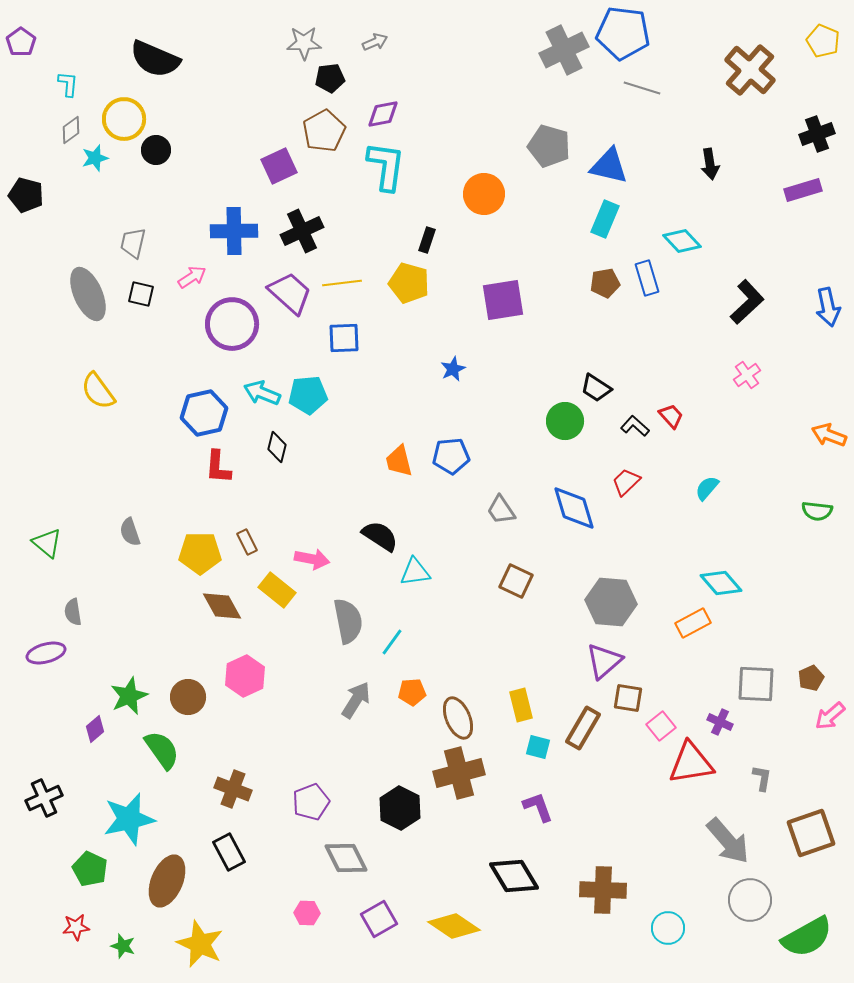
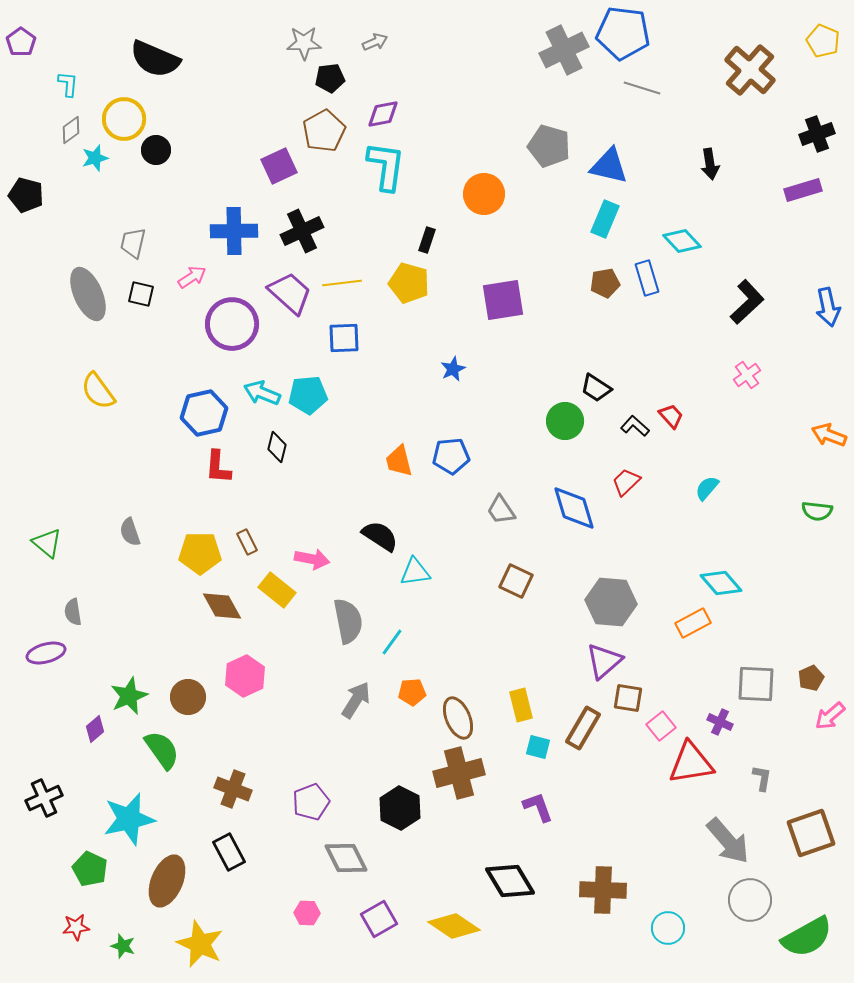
black diamond at (514, 876): moved 4 px left, 5 px down
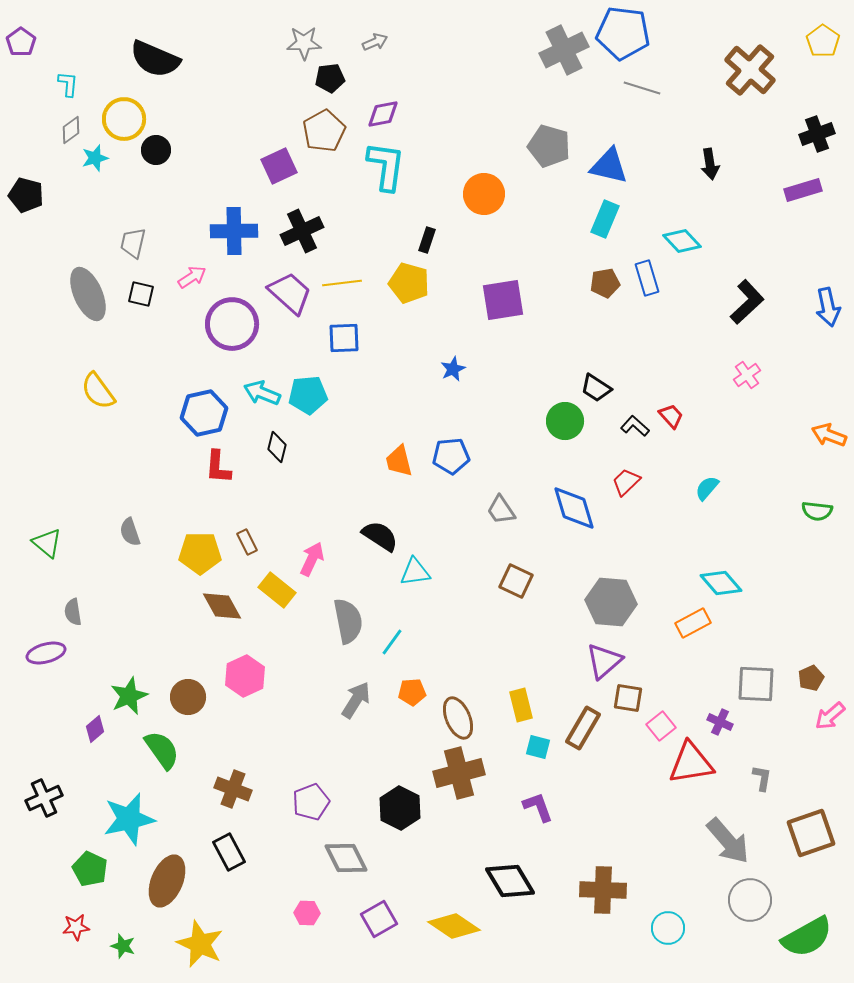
yellow pentagon at (823, 41): rotated 12 degrees clockwise
pink arrow at (312, 559): rotated 76 degrees counterclockwise
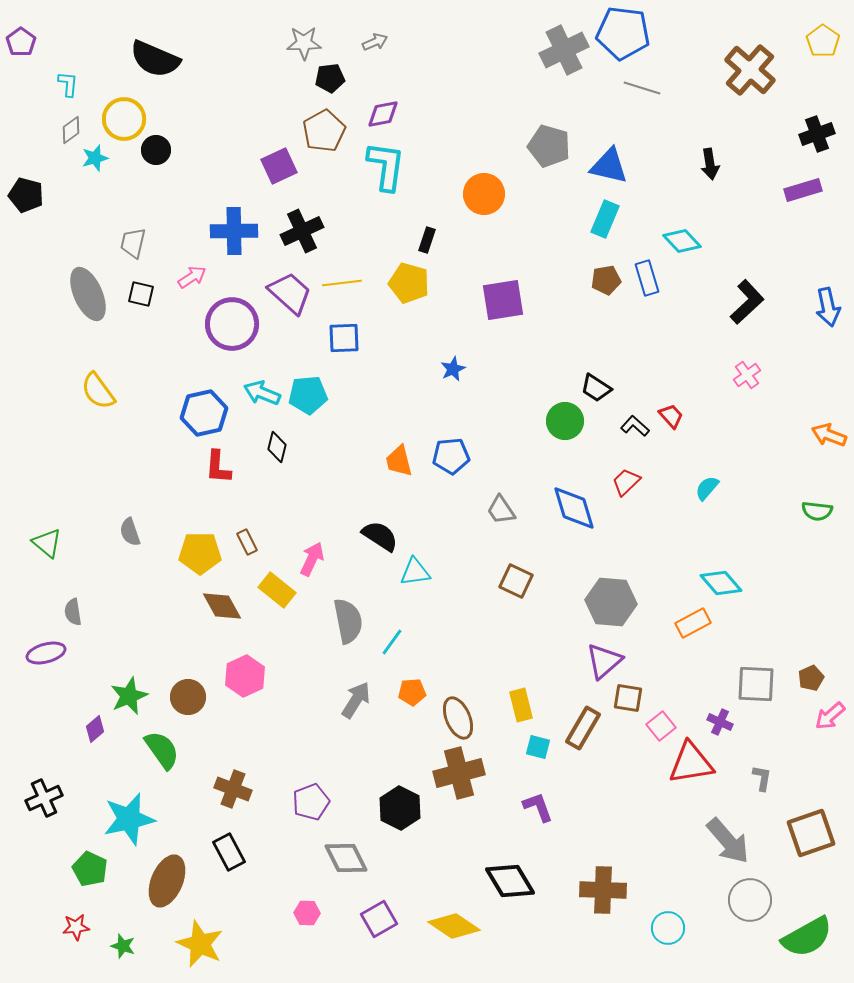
brown pentagon at (605, 283): moved 1 px right, 3 px up
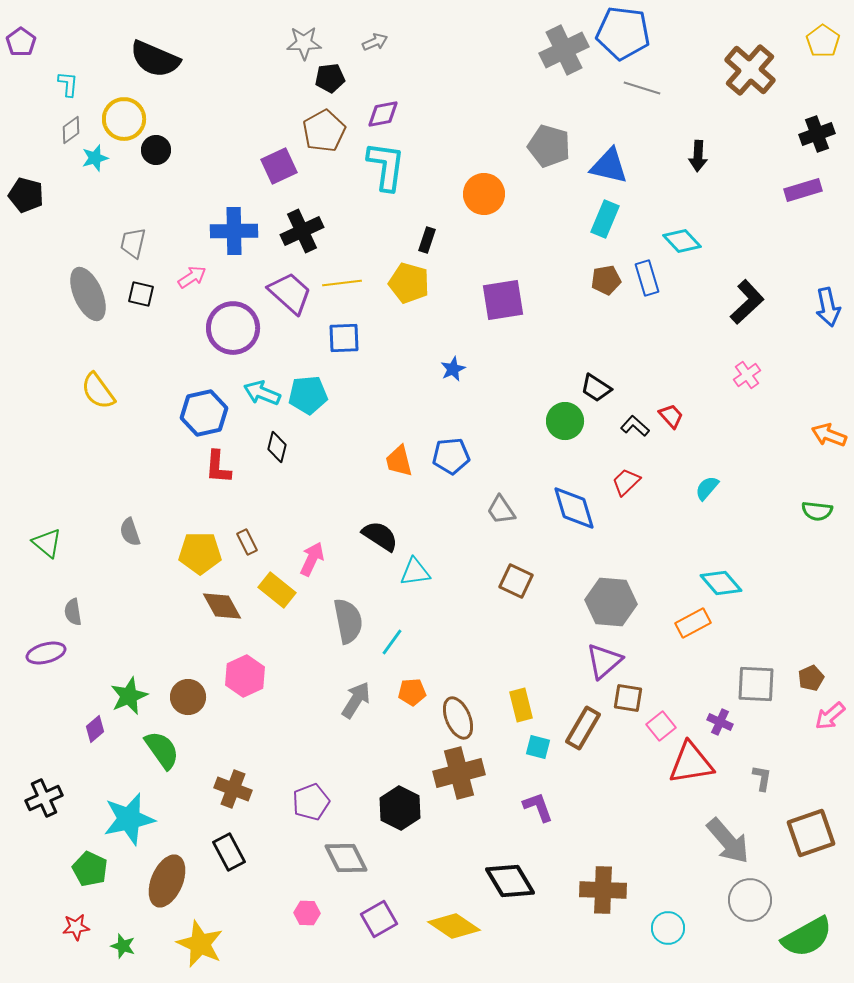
black arrow at (710, 164): moved 12 px left, 8 px up; rotated 12 degrees clockwise
purple circle at (232, 324): moved 1 px right, 4 px down
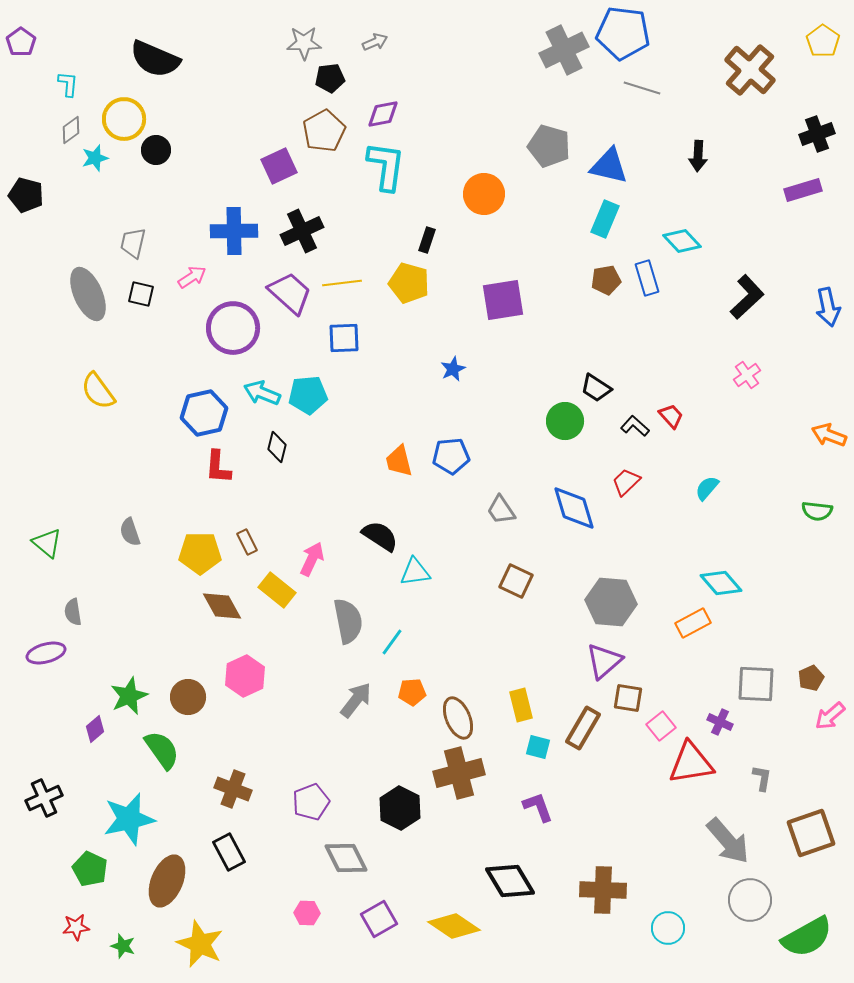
black L-shape at (747, 302): moved 5 px up
gray arrow at (356, 700): rotated 6 degrees clockwise
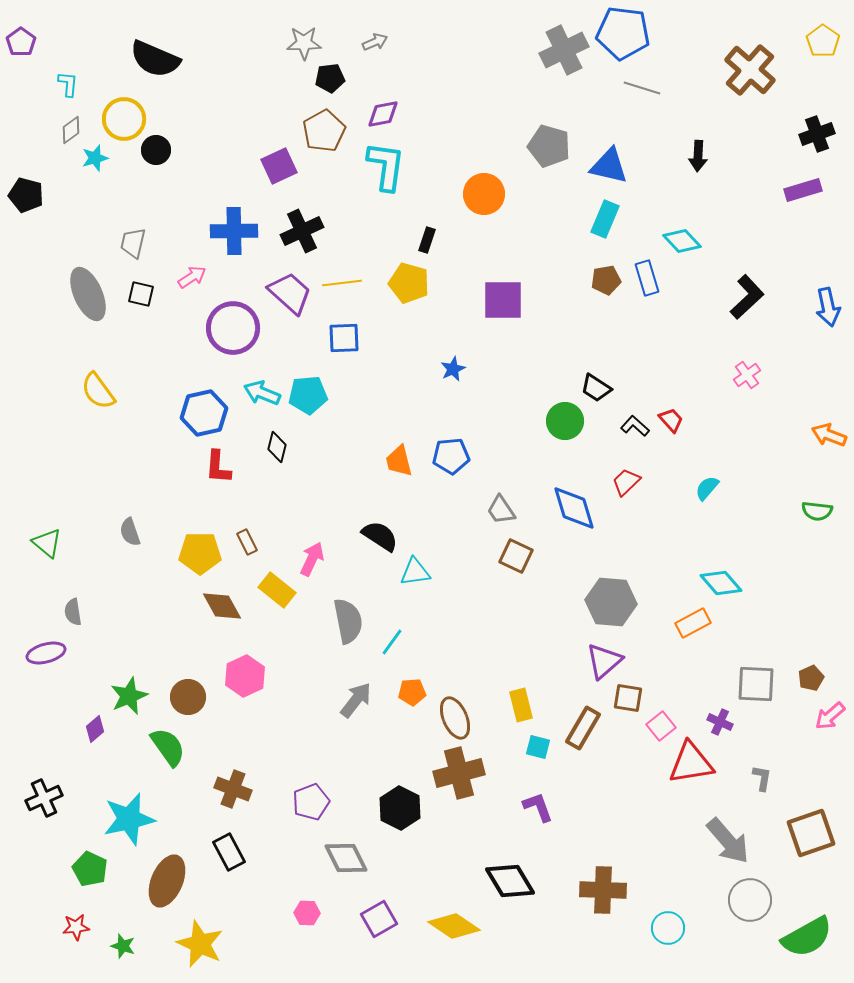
purple square at (503, 300): rotated 9 degrees clockwise
red trapezoid at (671, 416): moved 4 px down
brown square at (516, 581): moved 25 px up
brown ellipse at (458, 718): moved 3 px left
green semicircle at (162, 750): moved 6 px right, 3 px up
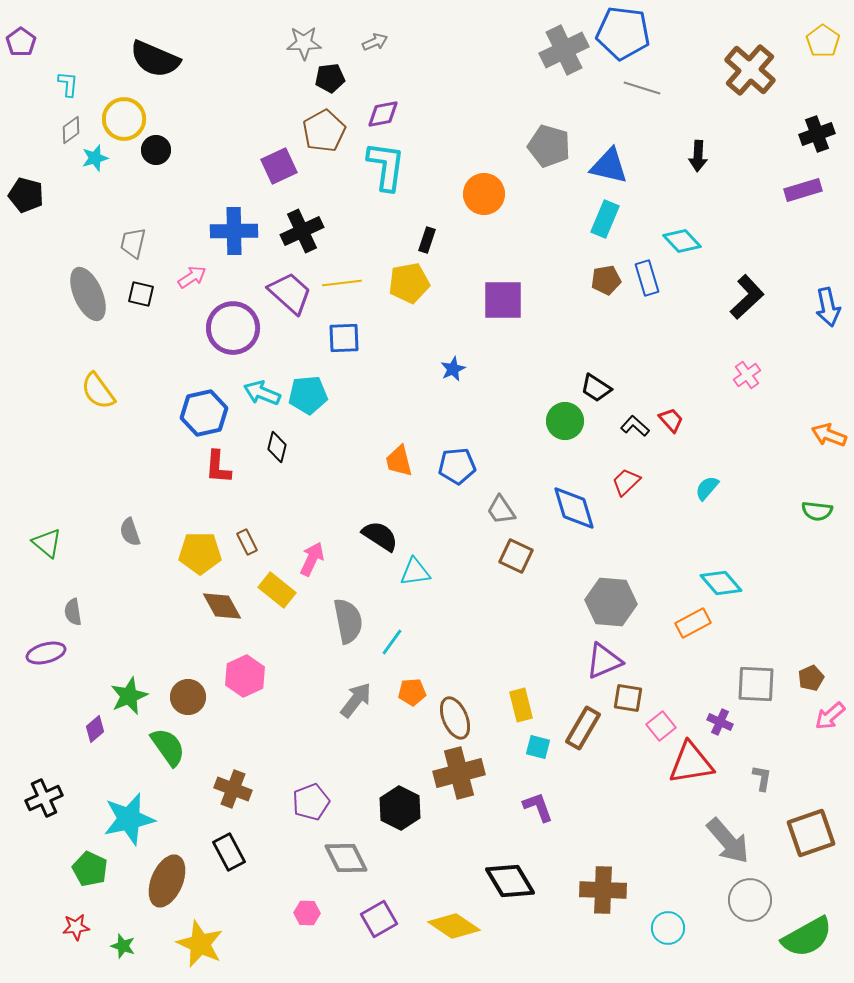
yellow pentagon at (409, 283): rotated 27 degrees counterclockwise
blue pentagon at (451, 456): moved 6 px right, 10 px down
purple triangle at (604, 661): rotated 18 degrees clockwise
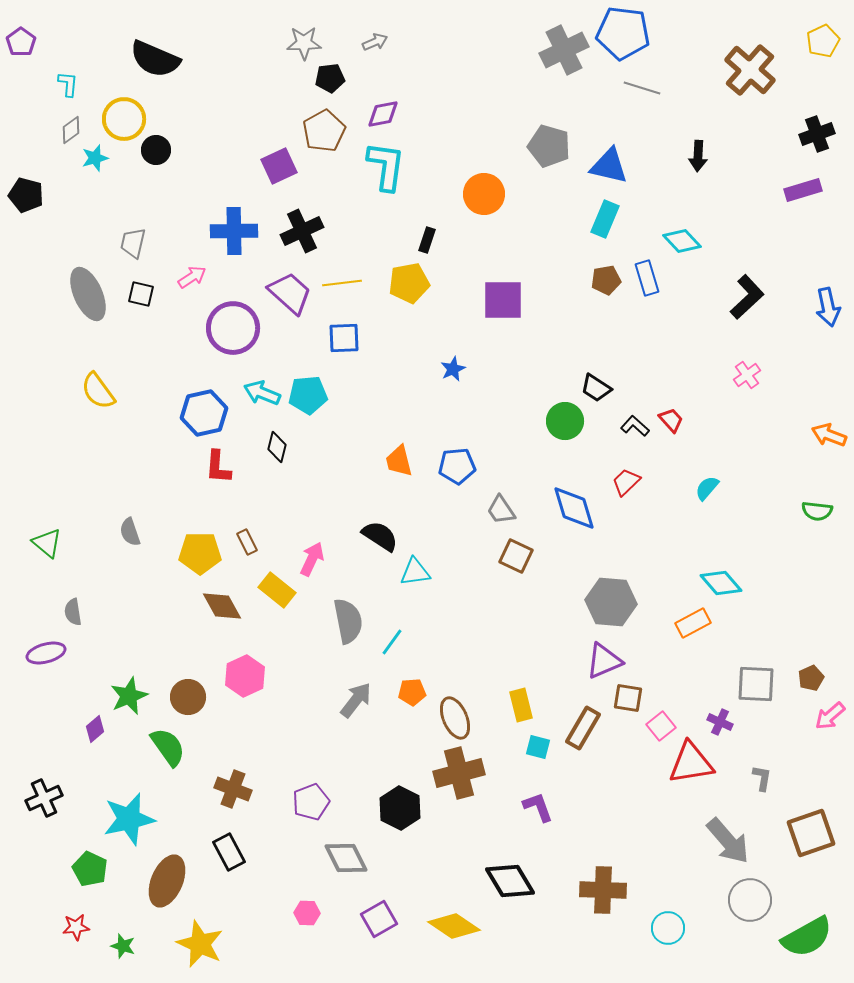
yellow pentagon at (823, 41): rotated 12 degrees clockwise
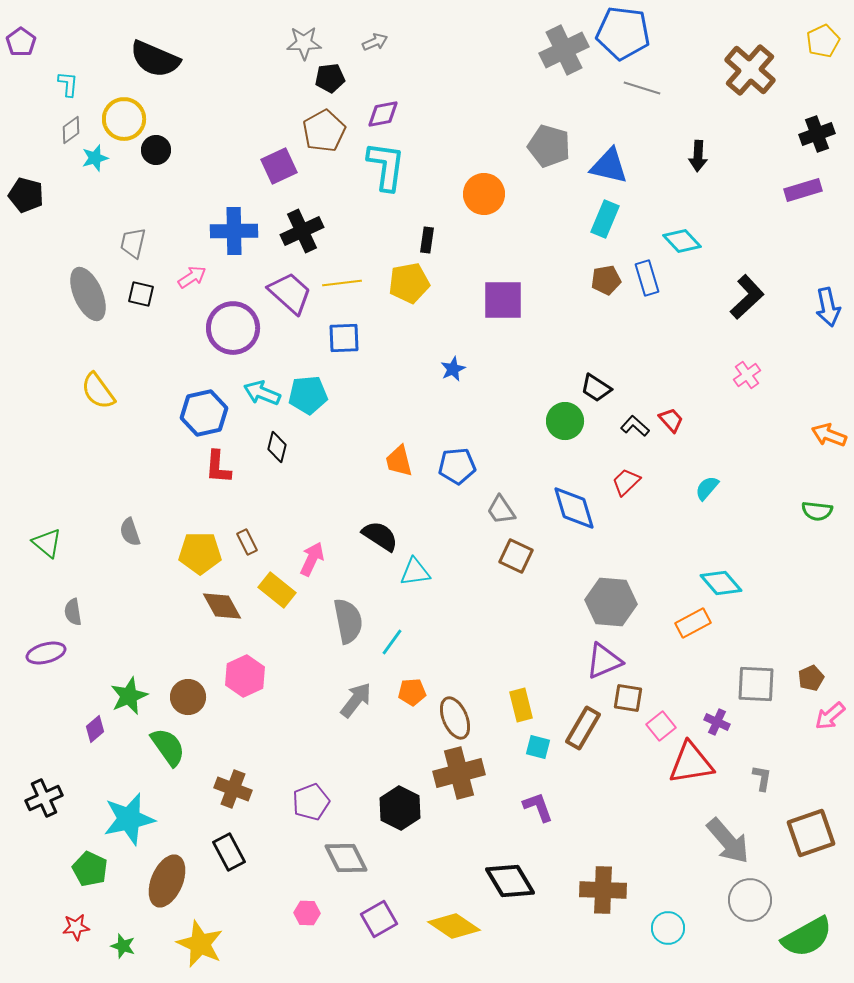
black rectangle at (427, 240): rotated 10 degrees counterclockwise
purple cross at (720, 722): moved 3 px left
